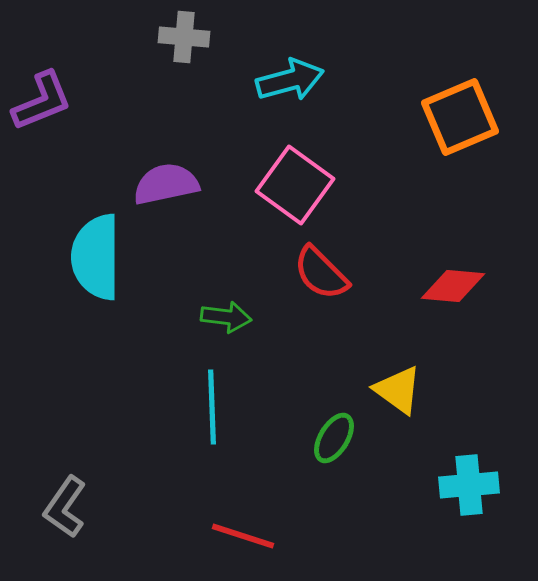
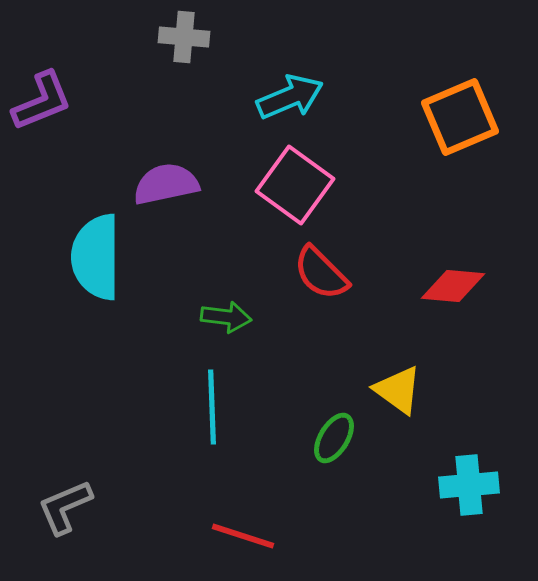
cyan arrow: moved 17 px down; rotated 8 degrees counterclockwise
gray L-shape: rotated 32 degrees clockwise
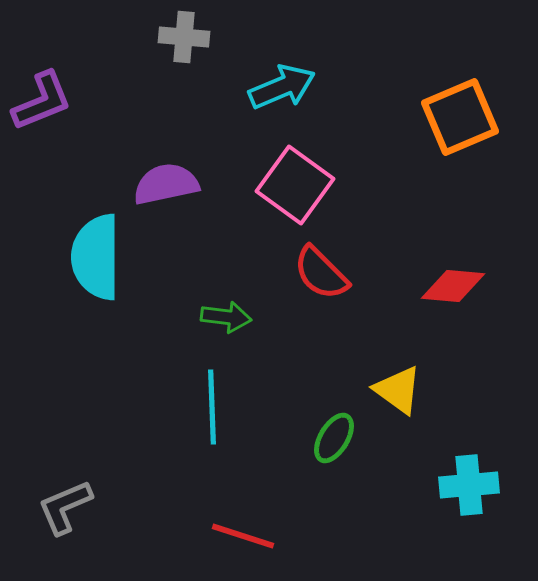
cyan arrow: moved 8 px left, 10 px up
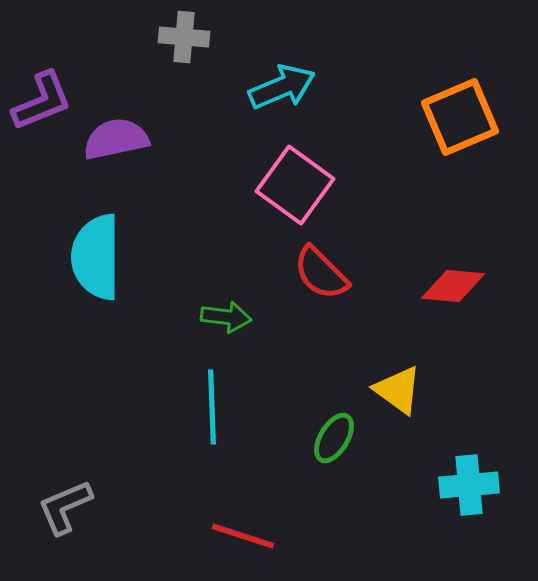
purple semicircle: moved 50 px left, 45 px up
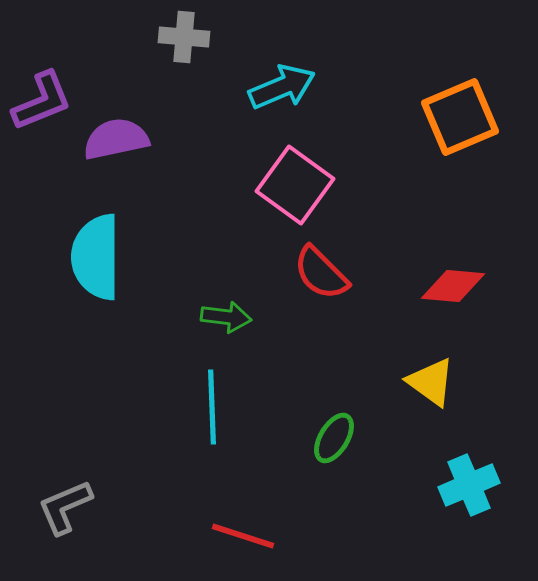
yellow triangle: moved 33 px right, 8 px up
cyan cross: rotated 18 degrees counterclockwise
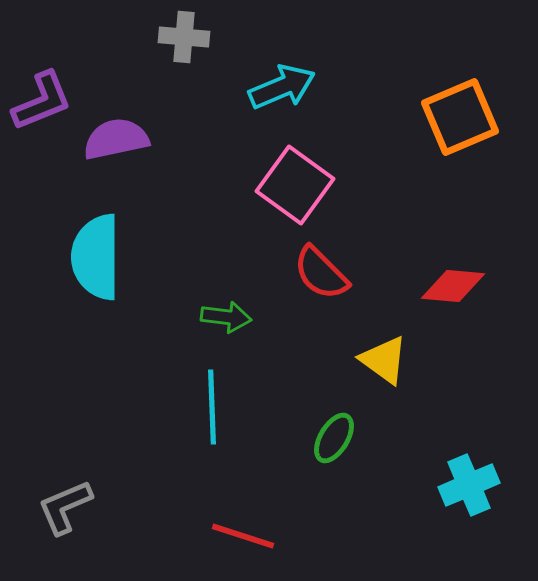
yellow triangle: moved 47 px left, 22 px up
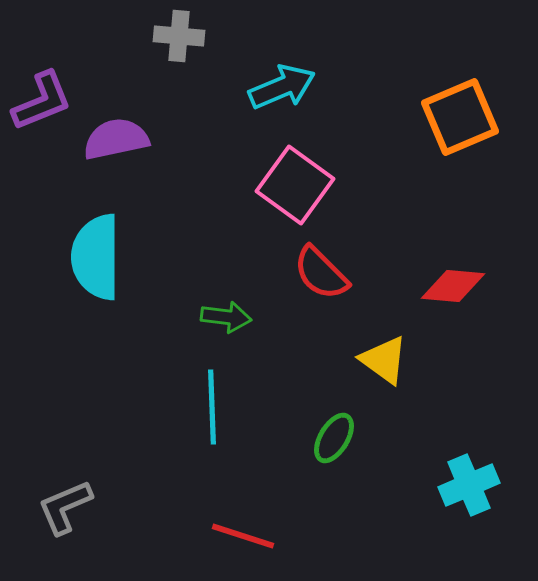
gray cross: moved 5 px left, 1 px up
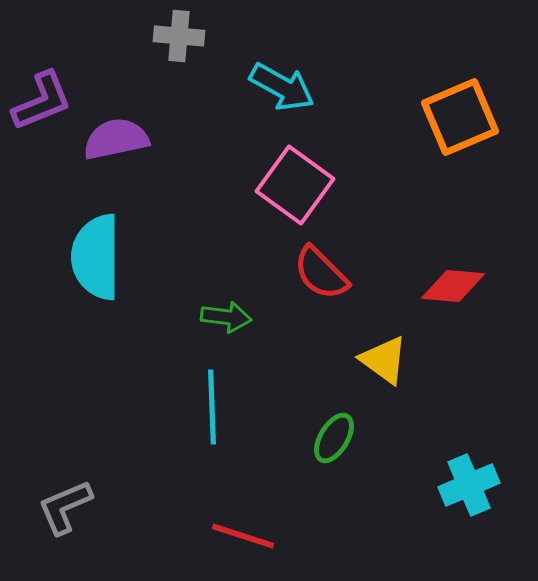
cyan arrow: rotated 52 degrees clockwise
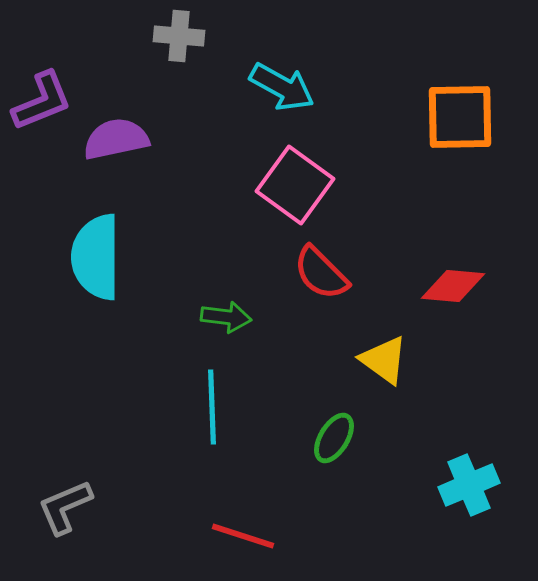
orange square: rotated 22 degrees clockwise
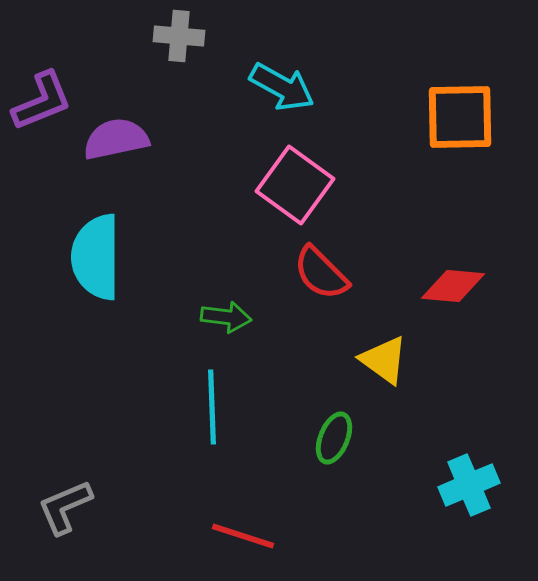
green ellipse: rotated 9 degrees counterclockwise
